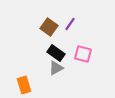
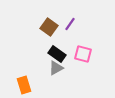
black rectangle: moved 1 px right, 1 px down
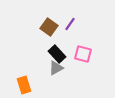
black rectangle: rotated 12 degrees clockwise
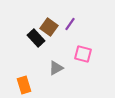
black rectangle: moved 21 px left, 16 px up
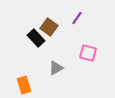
purple line: moved 7 px right, 6 px up
pink square: moved 5 px right, 1 px up
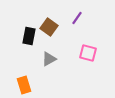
black rectangle: moved 7 px left, 2 px up; rotated 54 degrees clockwise
gray triangle: moved 7 px left, 9 px up
